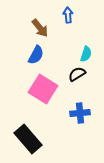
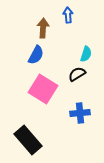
brown arrow: moved 3 px right; rotated 138 degrees counterclockwise
black rectangle: moved 1 px down
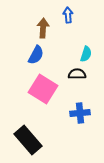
black semicircle: rotated 30 degrees clockwise
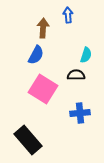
cyan semicircle: moved 1 px down
black semicircle: moved 1 px left, 1 px down
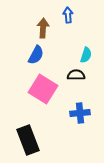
black rectangle: rotated 20 degrees clockwise
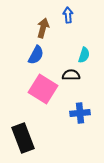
brown arrow: rotated 12 degrees clockwise
cyan semicircle: moved 2 px left
black semicircle: moved 5 px left
black rectangle: moved 5 px left, 2 px up
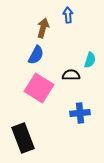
cyan semicircle: moved 6 px right, 5 px down
pink square: moved 4 px left, 1 px up
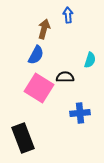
brown arrow: moved 1 px right, 1 px down
black semicircle: moved 6 px left, 2 px down
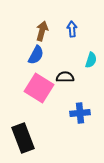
blue arrow: moved 4 px right, 14 px down
brown arrow: moved 2 px left, 2 px down
cyan semicircle: moved 1 px right
